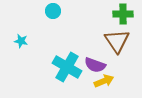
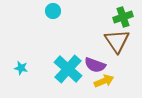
green cross: moved 3 px down; rotated 18 degrees counterclockwise
cyan star: moved 27 px down
cyan cross: moved 1 px right, 2 px down; rotated 12 degrees clockwise
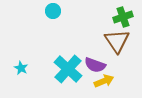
cyan star: rotated 16 degrees clockwise
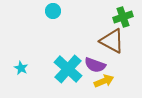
brown triangle: moved 5 px left; rotated 28 degrees counterclockwise
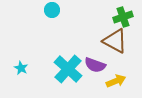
cyan circle: moved 1 px left, 1 px up
brown triangle: moved 3 px right
yellow arrow: moved 12 px right
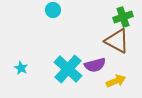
cyan circle: moved 1 px right
brown triangle: moved 2 px right
purple semicircle: rotated 35 degrees counterclockwise
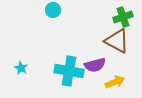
cyan cross: moved 1 px right, 2 px down; rotated 32 degrees counterclockwise
yellow arrow: moved 1 px left, 1 px down
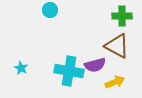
cyan circle: moved 3 px left
green cross: moved 1 px left, 1 px up; rotated 18 degrees clockwise
brown triangle: moved 5 px down
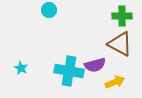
cyan circle: moved 1 px left
brown triangle: moved 3 px right, 2 px up
